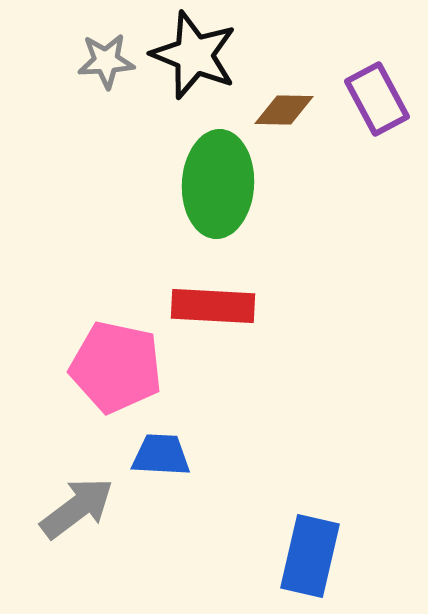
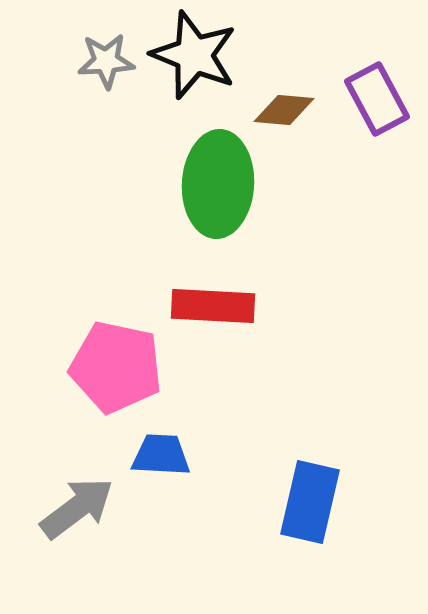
brown diamond: rotated 4 degrees clockwise
blue rectangle: moved 54 px up
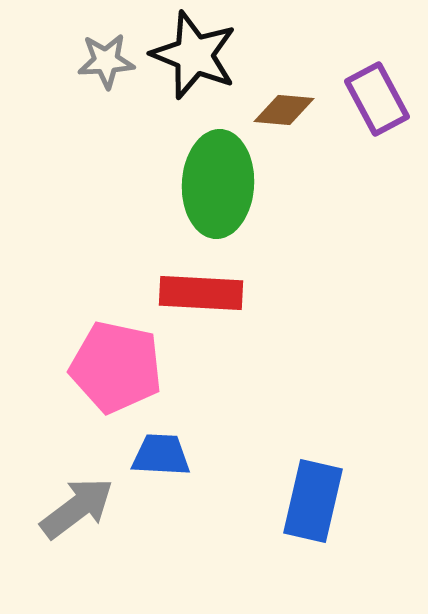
red rectangle: moved 12 px left, 13 px up
blue rectangle: moved 3 px right, 1 px up
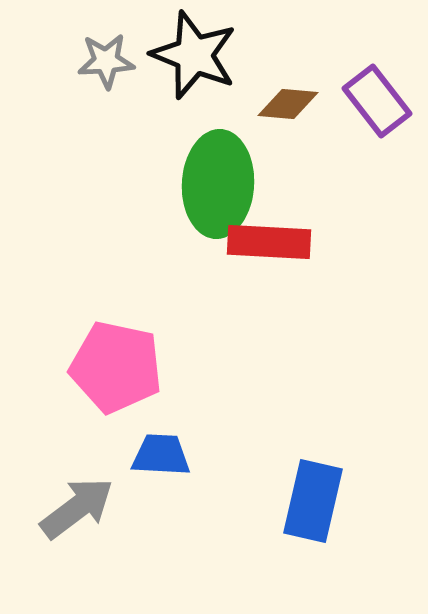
purple rectangle: moved 2 px down; rotated 10 degrees counterclockwise
brown diamond: moved 4 px right, 6 px up
red rectangle: moved 68 px right, 51 px up
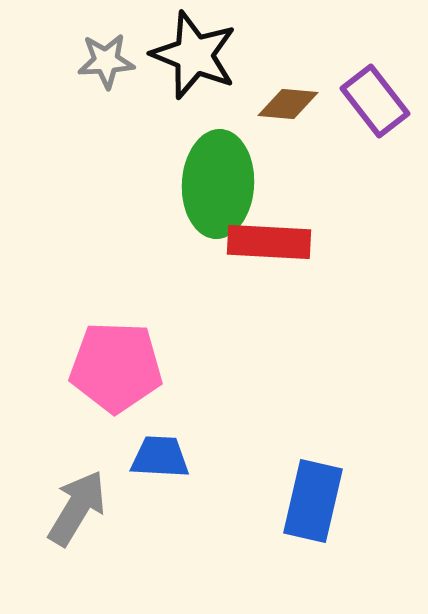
purple rectangle: moved 2 px left
pink pentagon: rotated 10 degrees counterclockwise
blue trapezoid: moved 1 px left, 2 px down
gray arrow: rotated 22 degrees counterclockwise
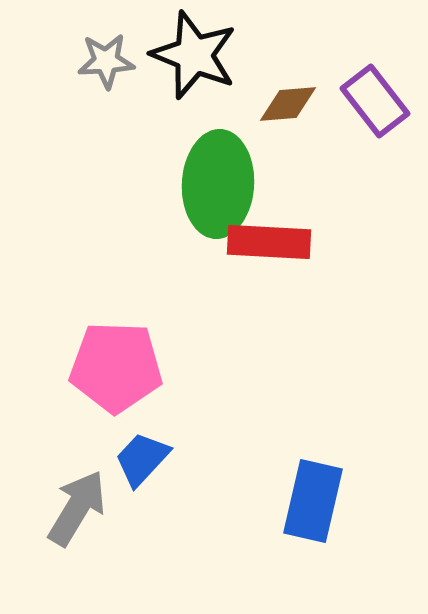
brown diamond: rotated 10 degrees counterclockwise
blue trapezoid: moved 18 px left, 2 px down; rotated 50 degrees counterclockwise
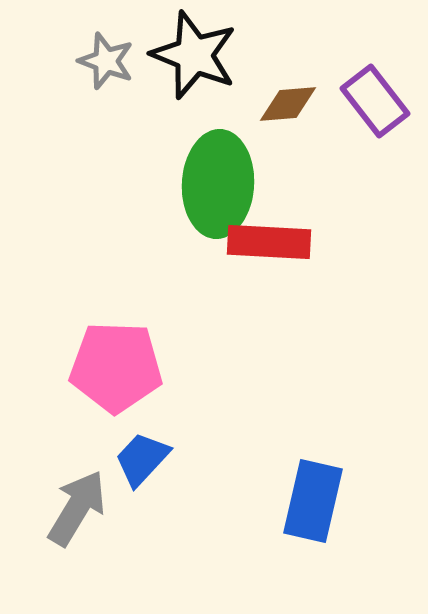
gray star: rotated 24 degrees clockwise
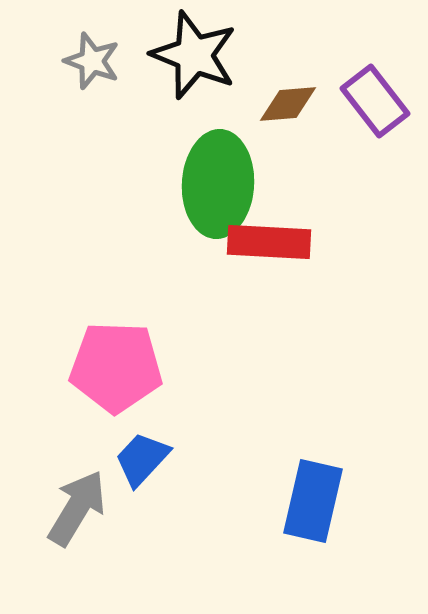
gray star: moved 14 px left
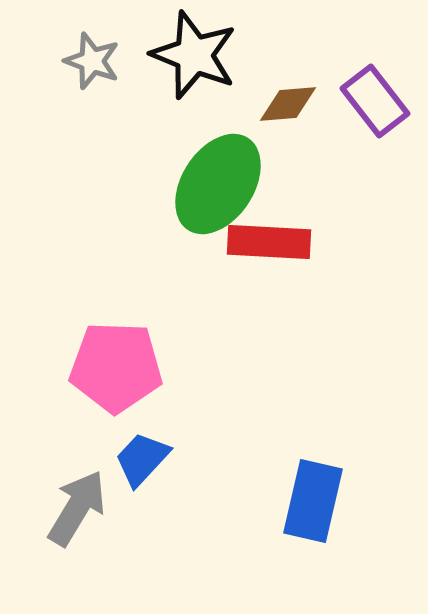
green ellipse: rotated 30 degrees clockwise
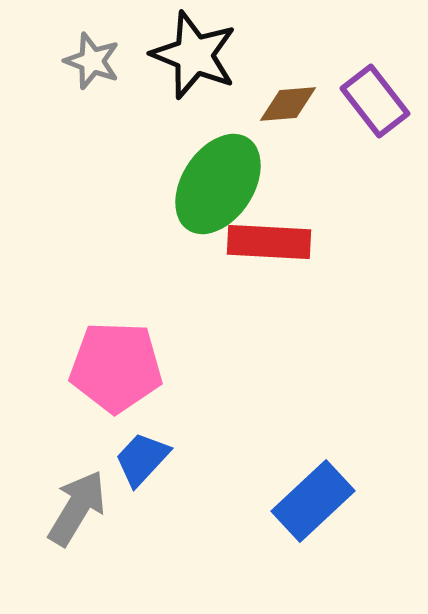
blue rectangle: rotated 34 degrees clockwise
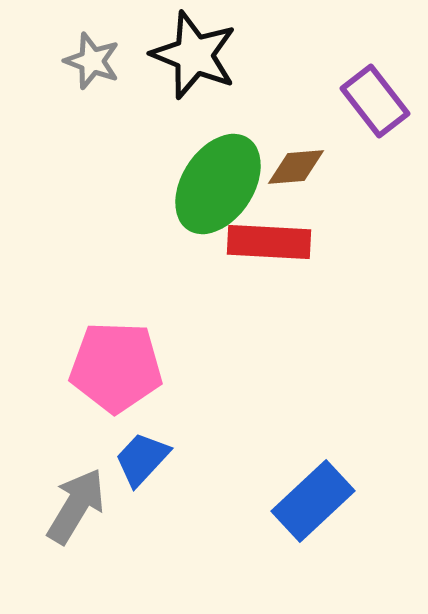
brown diamond: moved 8 px right, 63 px down
gray arrow: moved 1 px left, 2 px up
